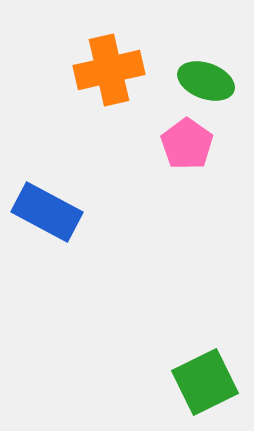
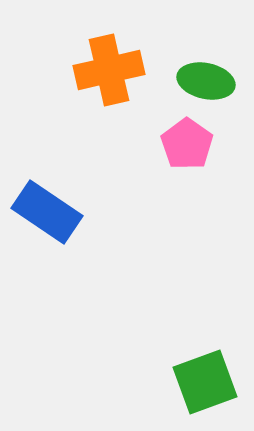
green ellipse: rotated 8 degrees counterclockwise
blue rectangle: rotated 6 degrees clockwise
green square: rotated 6 degrees clockwise
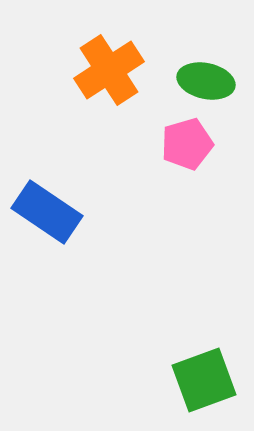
orange cross: rotated 20 degrees counterclockwise
pink pentagon: rotated 21 degrees clockwise
green square: moved 1 px left, 2 px up
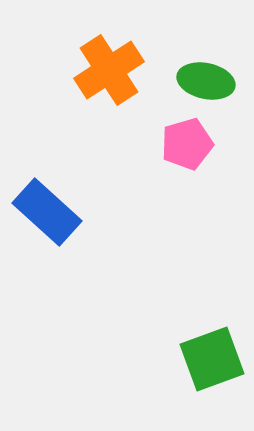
blue rectangle: rotated 8 degrees clockwise
green square: moved 8 px right, 21 px up
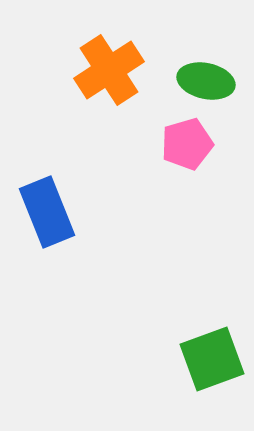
blue rectangle: rotated 26 degrees clockwise
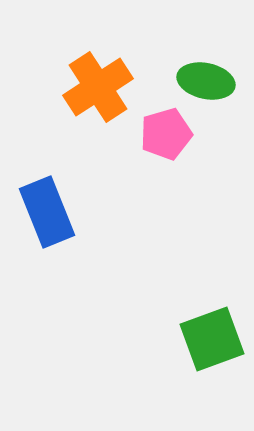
orange cross: moved 11 px left, 17 px down
pink pentagon: moved 21 px left, 10 px up
green square: moved 20 px up
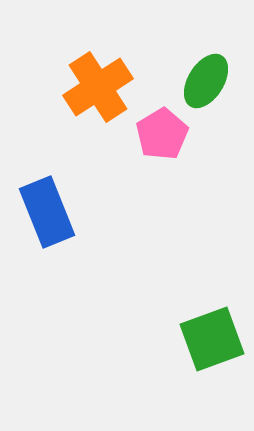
green ellipse: rotated 70 degrees counterclockwise
pink pentagon: moved 4 px left; rotated 15 degrees counterclockwise
